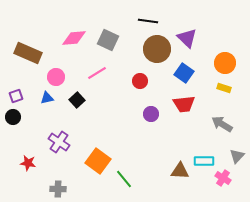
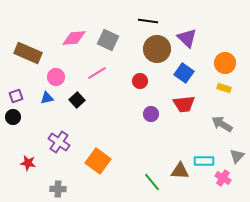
green line: moved 28 px right, 3 px down
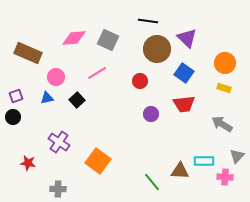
pink cross: moved 2 px right, 1 px up; rotated 28 degrees counterclockwise
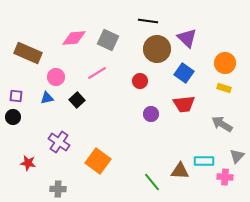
purple square: rotated 24 degrees clockwise
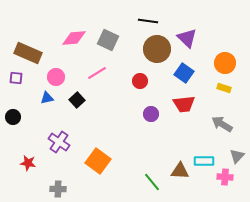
purple square: moved 18 px up
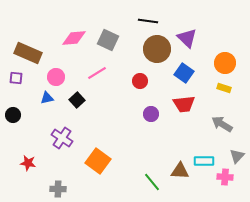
black circle: moved 2 px up
purple cross: moved 3 px right, 4 px up
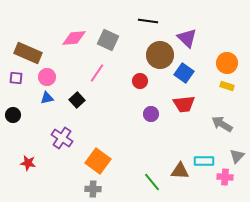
brown circle: moved 3 px right, 6 px down
orange circle: moved 2 px right
pink line: rotated 24 degrees counterclockwise
pink circle: moved 9 px left
yellow rectangle: moved 3 px right, 2 px up
gray cross: moved 35 px right
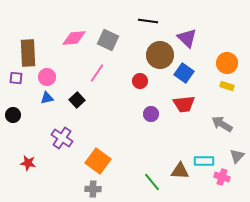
brown rectangle: rotated 64 degrees clockwise
pink cross: moved 3 px left; rotated 14 degrees clockwise
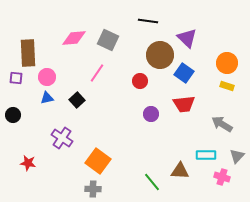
cyan rectangle: moved 2 px right, 6 px up
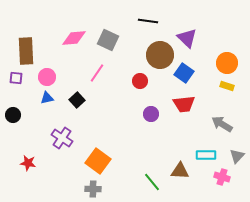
brown rectangle: moved 2 px left, 2 px up
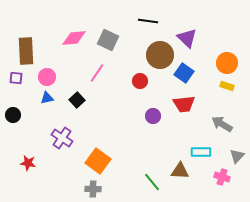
purple circle: moved 2 px right, 2 px down
cyan rectangle: moved 5 px left, 3 px up
